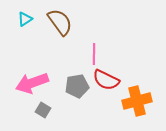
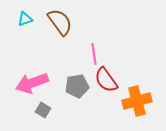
cyan triangle: rotated 14 degrees clockwise
pink line: rotated 10 degrees counterclockwise
red semicircle: rotated 28 degrees clockwise
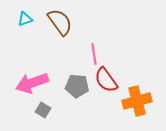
gray pentagon: rotated 15 degrees clockwise
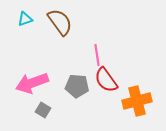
pink line: moved 3 px right, 1 px down
